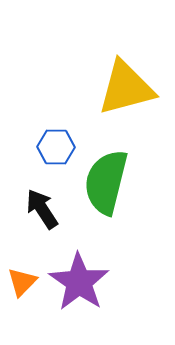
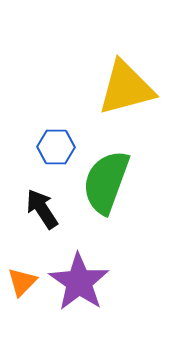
green semicircle: rotated 6 degrees clockwise
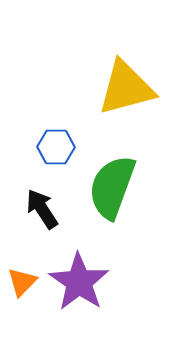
green semicircle: moved 6 px right, 5 px down
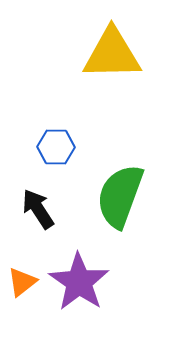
yellow triangle: moved 14 px left, 34 px up; rotated 14 degrees clockwise
green semicircle: moved 8 px right, 9 px down
black arrow: moved 4 px left
orange triangle: rotated 8 degrees clockwise
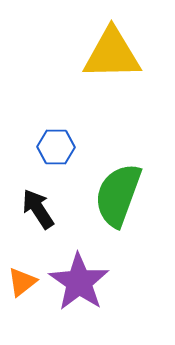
green semicircle: moved 2 px left, 1 px up
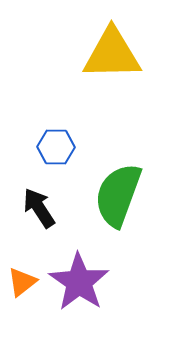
black arrow: moved 1 px right, 1 px up
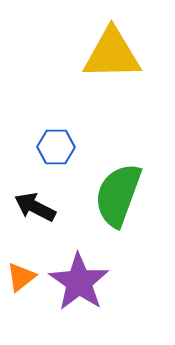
black arrow: moved 4 px left, 1 px up; rotated 30 degrees counterclockwise
orange triangle: moved 1 px left, 5 px up
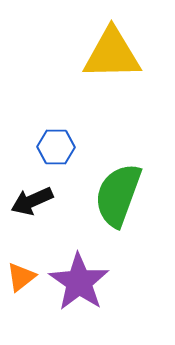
black arrow: moved 3 px left, 6 px up; rotated 51 degrees counterclockwise
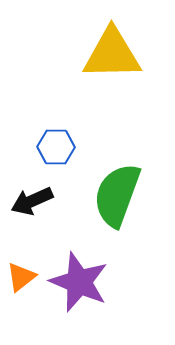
green semicircle: moved 1 px left
purple star: rotated 12 degrees counterclockwise
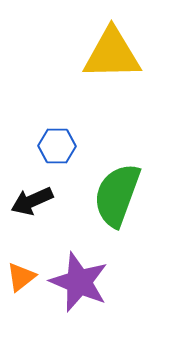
blue hexagon: moved 1 px right, 1 px up
